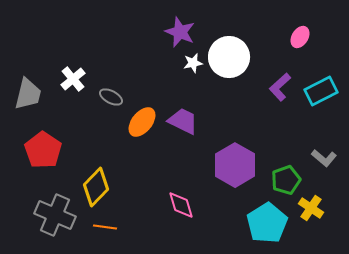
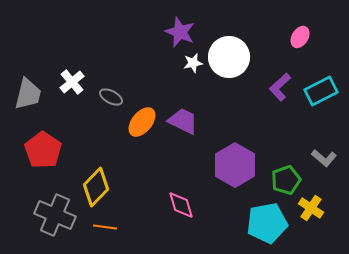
white cross: moved 1 px left, 3 px down
cyan pentagon: rotated 21 degrees clockwise
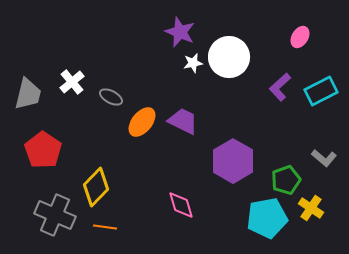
purple hexagon: moved 2 px left, 4 px up
cyan pentagon: moved 5 px up
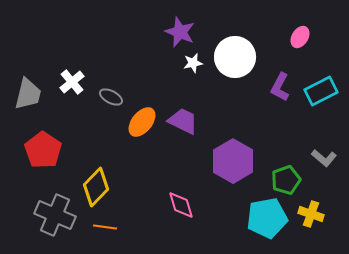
white circle: moved 6 px right
purple L-shape: rotated 20 degrees counterclockwise
yellow cross: moved 6 px down; rotated 15 degrees counterclockwise
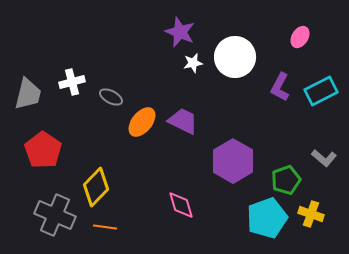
white cross: rotated 25 degrees clockwise
cyan pentagon: rotated 9 degrees counterclockwise
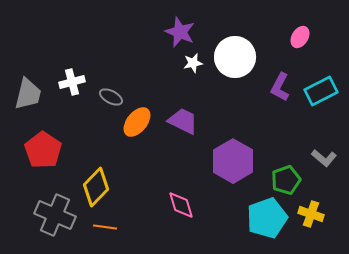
orange ellipse: moved 5 px left
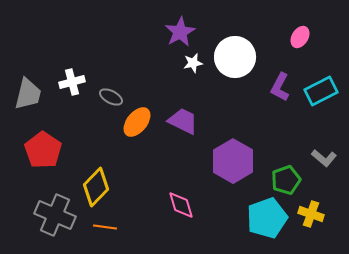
purple star: rotated 20 degrees clockwise
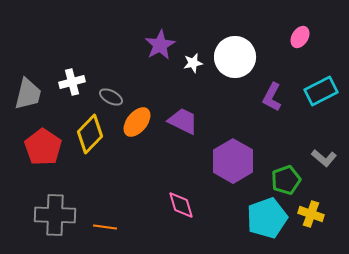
purple star: moved 20 px left, 13 px down
purple L-shape: moved 8 px left, 10 px down
red pentagon: moved 3 px up
yellow diamond: moved 6 px left, 53 px up
gray cross: rotated 21 degrees counterclockwise
